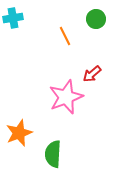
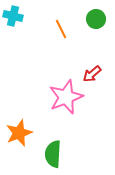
cyan cross: moved 2 px up; rotated 24 degrees clockwise
orange line: moved 4 px left, 7 px up
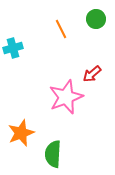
cyan cross: moved 32 px down; rotated 30 degrees counterclockwise
orange star: moved 2 px right
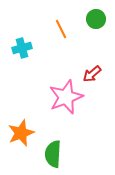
cyan cross: moved 9 px right
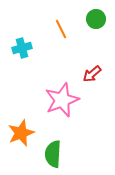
pink star: moved 4 px left, 3 px down
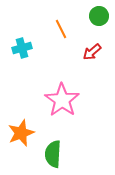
green circle: moved 3 px right, 3 px up
red arrow: moved 22 px up
pink star: rotated 16 degrees counterclockwise
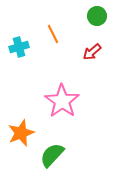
green circle: moved 2 px left
orange line: moved 8 px left, 5 px down
cyan cross: moved 3 px left, 1 px up
pink star: moved 1 px down
green semicircle: moved 1 px left, 1 px down; rotated 40 degrees clockwise
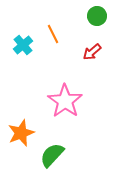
cyan cross: moved 4 px right, 2 px up; rotated 24 degrees counterclockwise
pink star: moved 3 px right
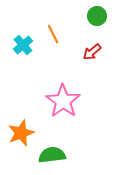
pink star: moved 2 px left
green semicircle: rotated 40 degrees clockwise
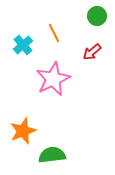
orange line: moved 1 px right, 1 px up
pink star: moved 10 px left, 22 px up; rotated 12 degrees clockwise
orange star: moved 2 px right, 2 px up
